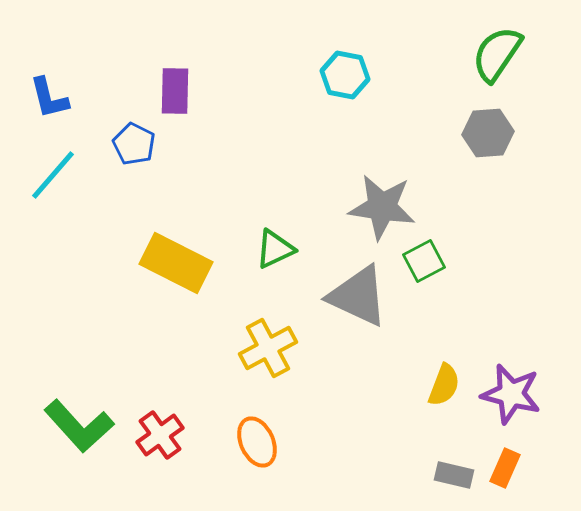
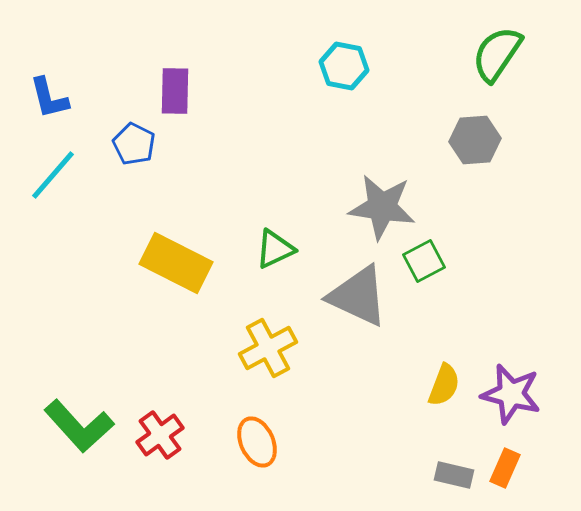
cyan hexagon: moved 1 px left, 9 px up
gray hexagon: moved 13 px left, 7 px down
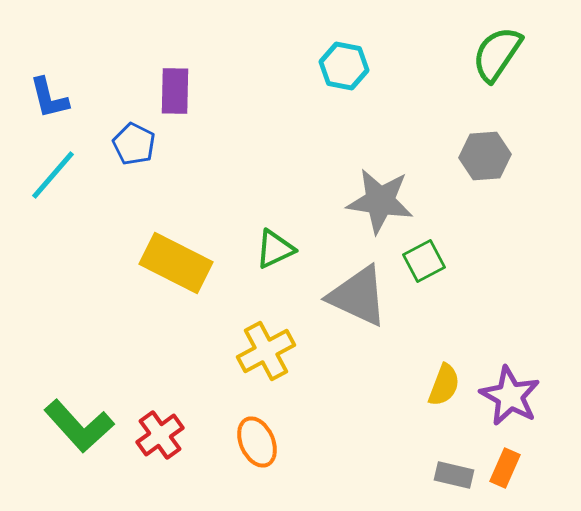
gray hexagon: moved 10 px right, 16 px down
gray star: moved 2 px left, 6 px up
yellow cross: moved 2 px left, 3 px down
purple star: moved 1 px left, 2 px down; rotated 14 degrees clockwise
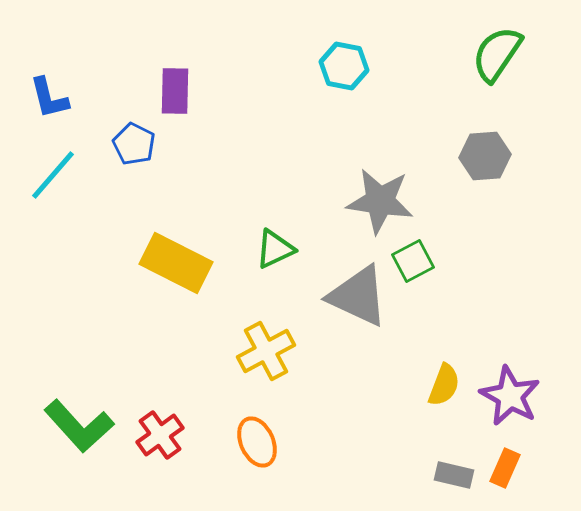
green square: moved 11 px left
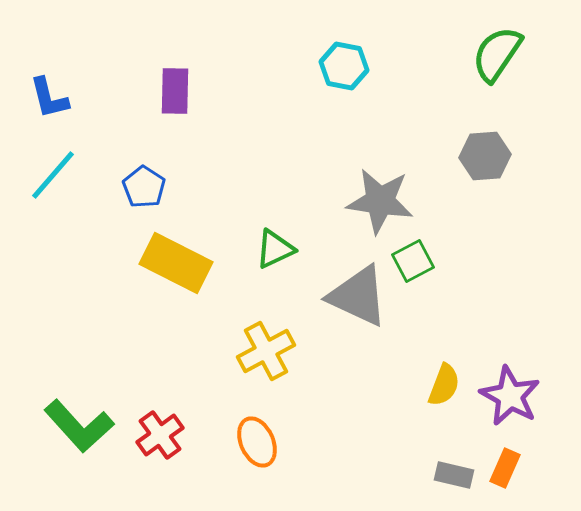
blue pentagon: moved 10 px right, 43 px down; rotated 6 degrees clockwise
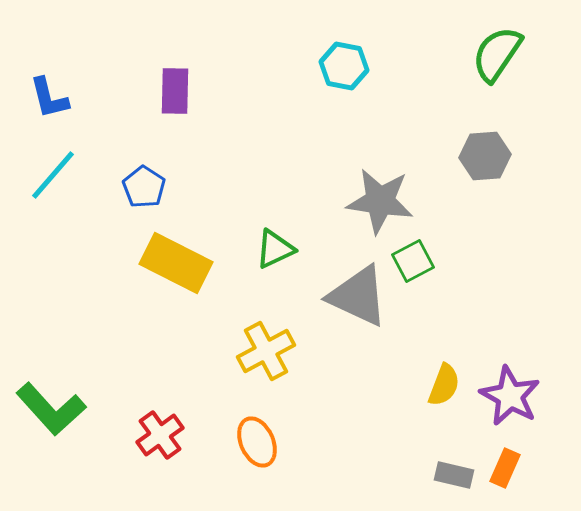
green L-shape: moved 28 px left, 17 px up
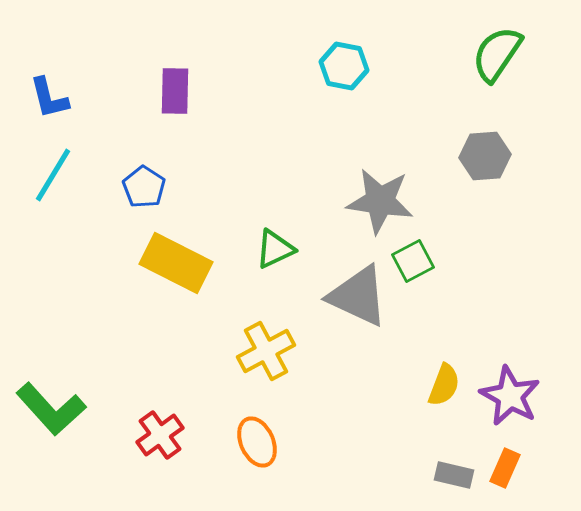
cyan line: rotated 10 degrees counterclockwise
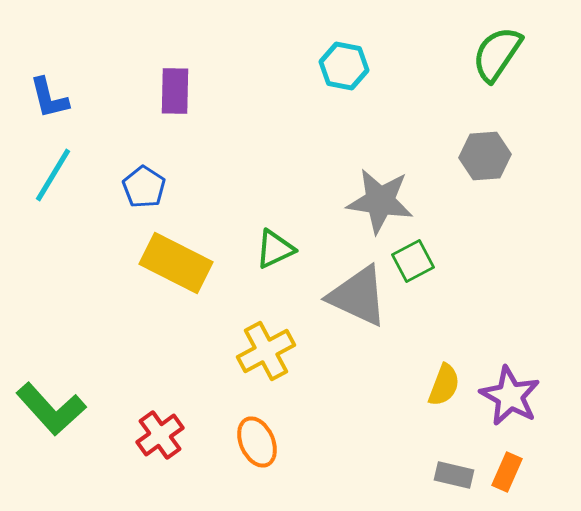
orange rectangle: moved 2 px right, 4 px down
